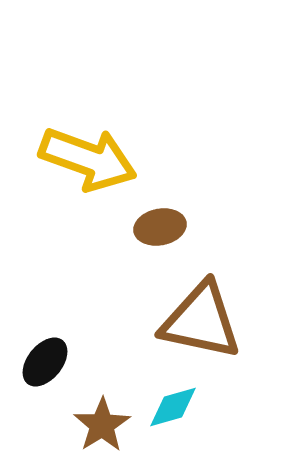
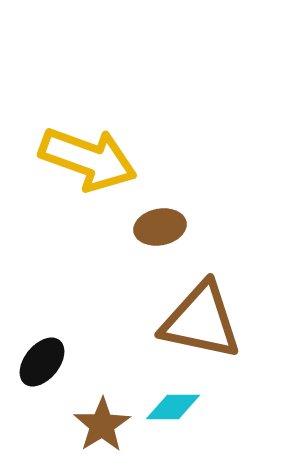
black ellipse: moved 3 px left
cyan diamond: rotated 16 degrees clockwise
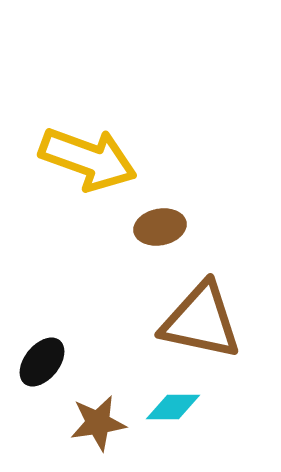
brown star: moved 4 px left, 2 px up; rotated 24 degrees clockwise
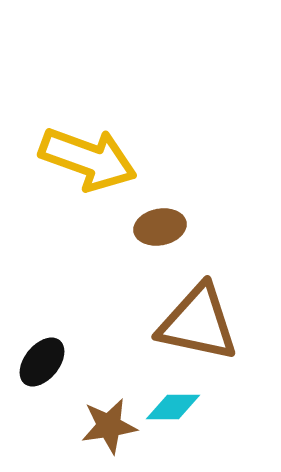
brown triangle: moved 3 px left, 2 px down
brown star: moved 11 px right, 3 px down
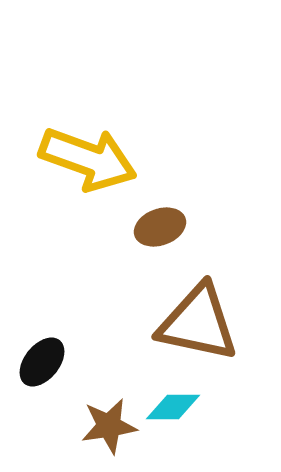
brown ellipse: rotated 9 degrees counterclockwise
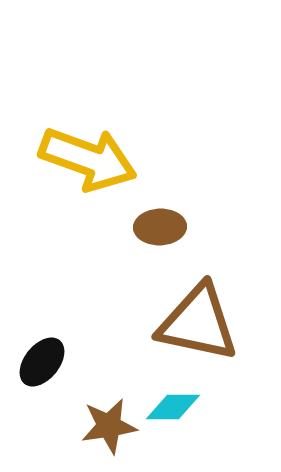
brown ellipse: rotated 18 degrees clockwise
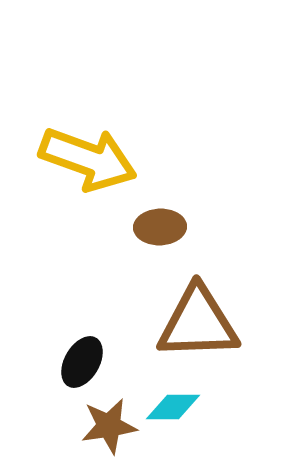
brown triangle: rotated 14 degrees counterclockwise
black ellipse: moved 40 px right; rotated 9 degrees counterclockwise
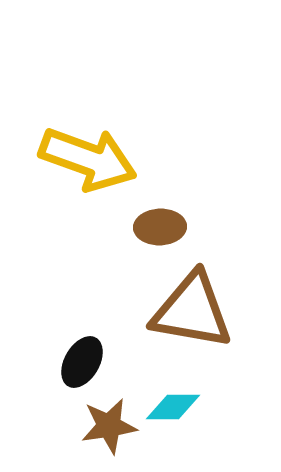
brown triangle: moved 6 px left, 12 px up; rotated 12 degrees clockwise
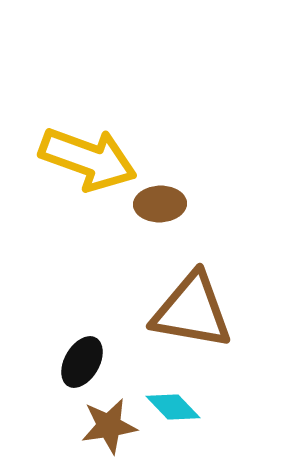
brown ellipse: moved 23 px up
cyan diamond: rotated 46 degrees clockwise
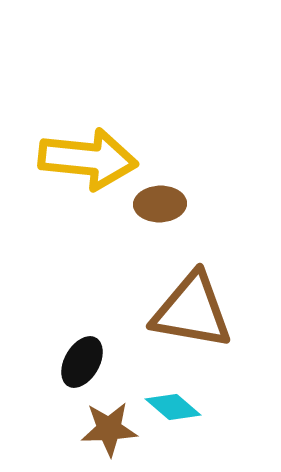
yellow arrow: rotated 14 degrees counterclockwise
cyan diamond: rotated 6 degrees counterclockwise
brown star: moved 3 px down; rotated 6 degrees clockwise
